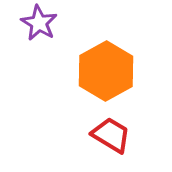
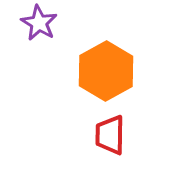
red trapezoid: moved 1 px left; rotated 120 degrees counterclockwise
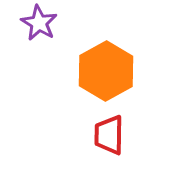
red trapezoid: moved 1 px left
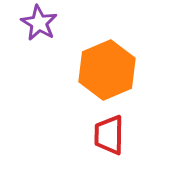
orange hexagon: moved 1 px right, 1 px up; rotated 6 degrees clockwise
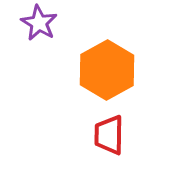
orange hexagon: rotated 6 degrees counterclockwise
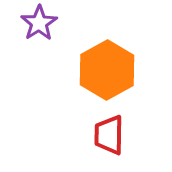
purple star: rotated 9 degrees clockwise
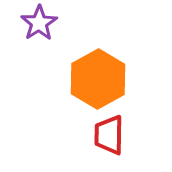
orange hexagon: moved 9 px left, 9 px down
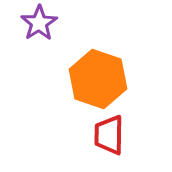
orange hexagon: rotated 12 degrees counterclockwise
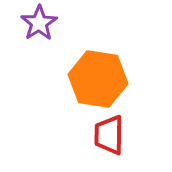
orange hexagon: rotated 10 degrees counterclockwise
